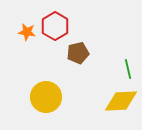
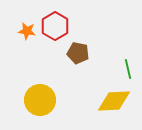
orange star: moved 1 px up
brown pentagon: rotated 25 degrees clockwise
yellow circle: moved 6 px left, 3 px down
yellow diamond: moved 7 px left
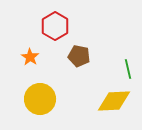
orange star: moved 3 px right, 26 px down; rotated 24 degrees clockwise
brown pentagon: moved 1 px right, 3 px down
yellow circle: moved 1 px up
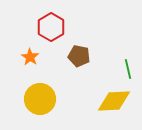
red hexagon: moved 4 px left, 1 px down
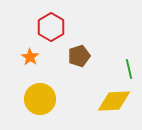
brown pentagon: rotated 30 degrees counterclockwise
green line: moved 1 px right
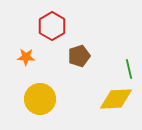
red hexagon: moved 1 px right, 1 px up
orange star: moved 4 px left; rotated 30 degrees counterclockwise
yellow diamond: moved 2 px right, 2 px up
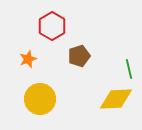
orange star: moved 2 px right, 2 px down; rotated 24 degrees counterclockwise
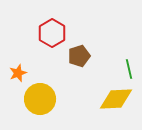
red hexagon: moved 7 px down
orange star: moved 10 px left, 14 px down
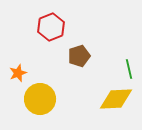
red hexagon: moved 1 px left, 6 px up; rotated 8 degrees clockwise
